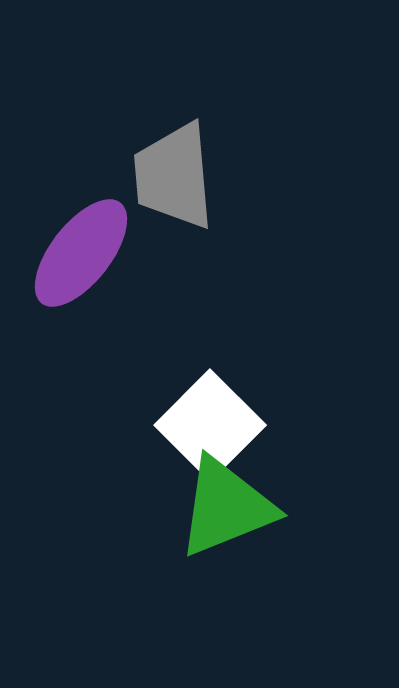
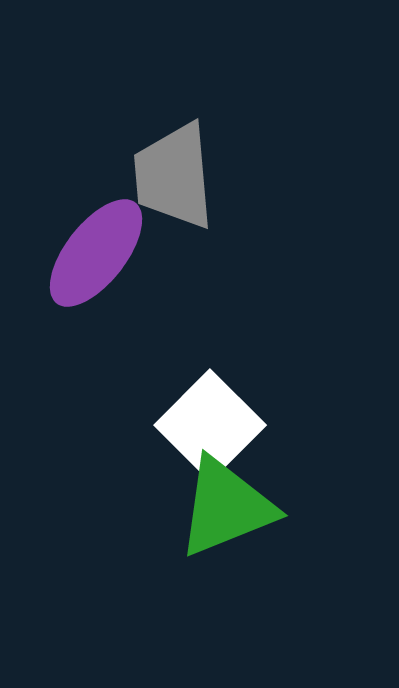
purple ellipse: moved 15 px right
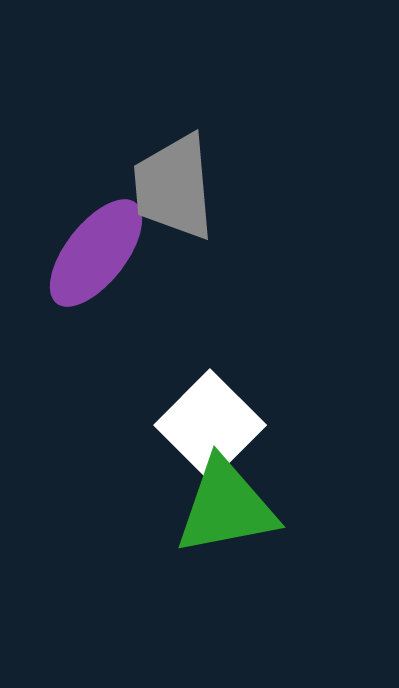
gray trapezoid: moved 11 px down
green triangle: rotated 11 degrees clockwise
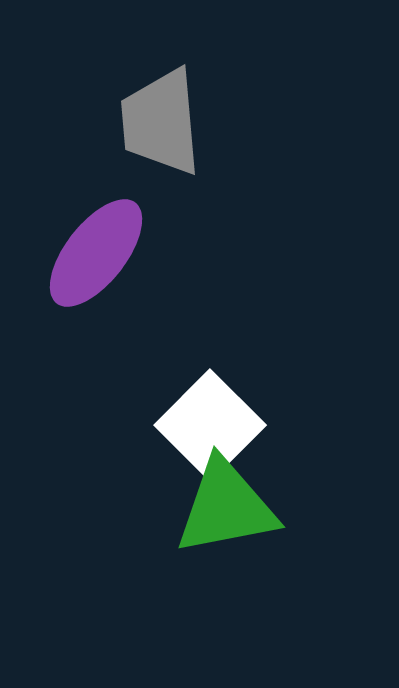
gray trapezoid: moved 13 px left, 65 px up
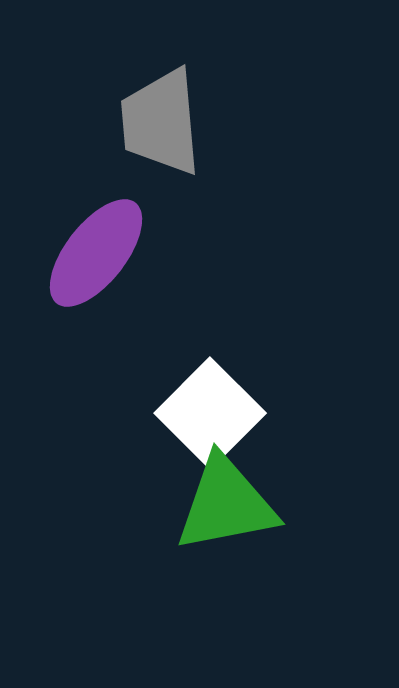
white square: moved 12 px up
green triangle: moved 3 px up
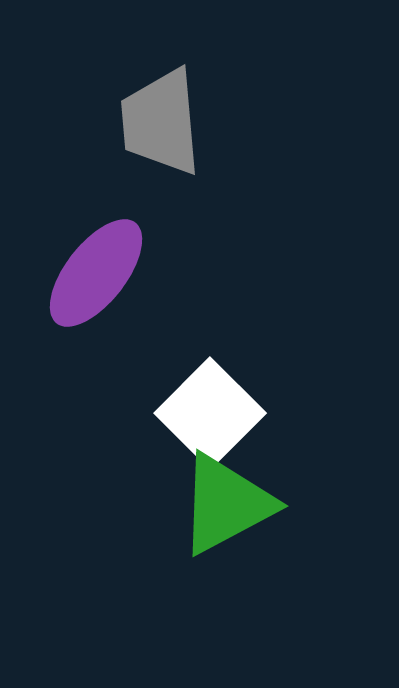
purple ellipse: moved 20 px down
green triangle: rotated 17 degrees counterclockwise
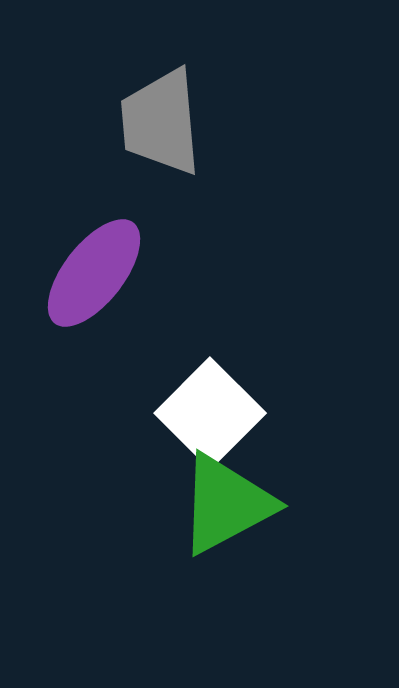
purple ellipse: moved 2 px left
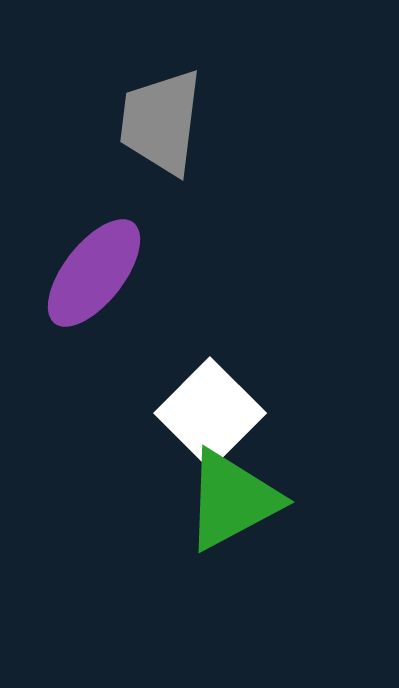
gray trapezoid: rotated 12 degrees clockwise
green triangle: moved 6 px right, 4 px up
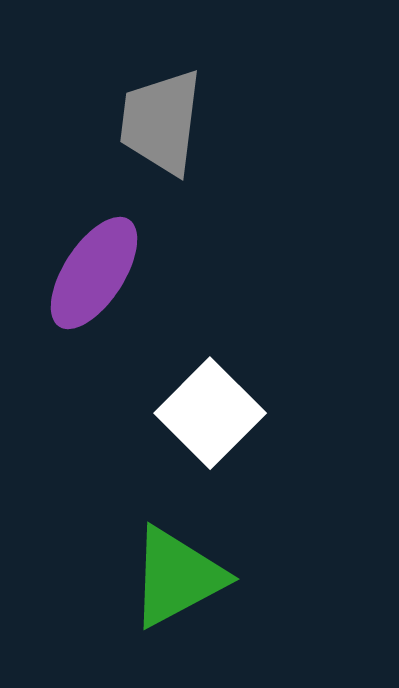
purple ellipse: rotated 5 degrees counterclockwise
green triangle: moved 55 px left, 77 px down
